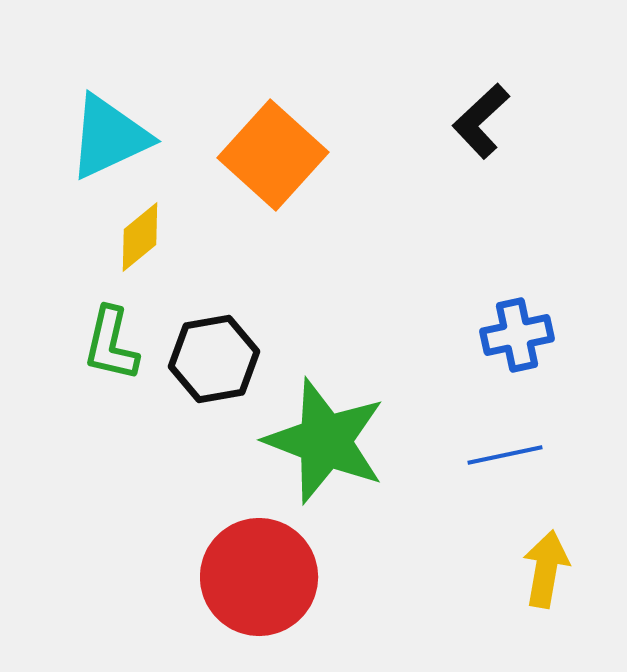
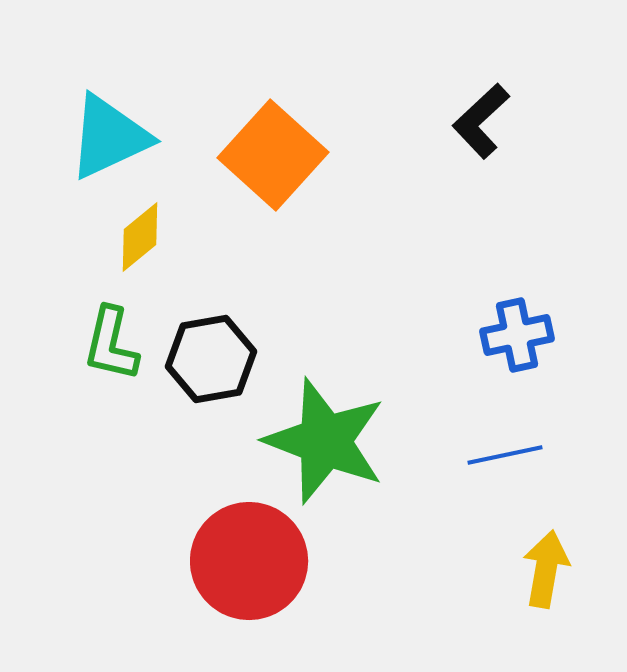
black hexagon: moved 3 px left
red circle: moved 10 px left, 16 px up
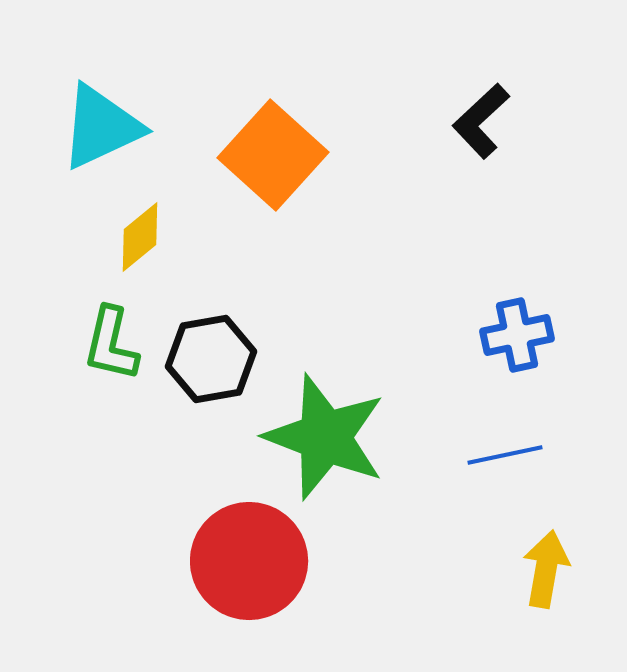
cyan triangle: moved 8 px left, 10 px up
green star: moved 4 px up
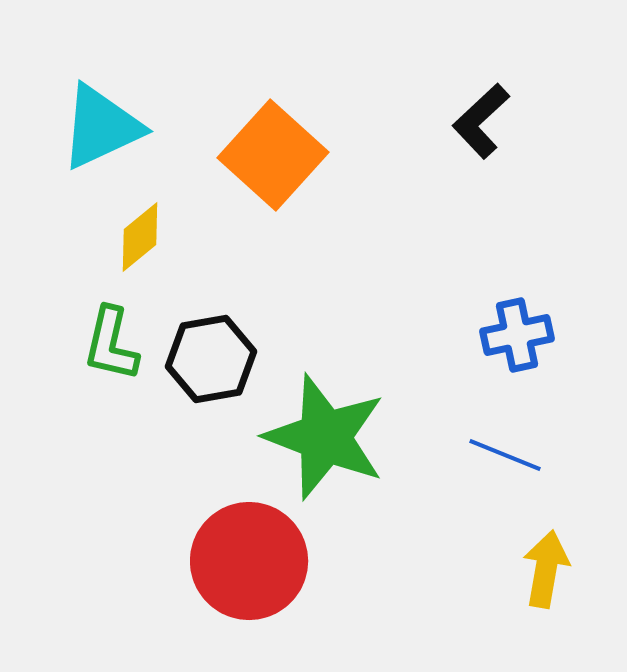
blue line: rotated 34 degrees clockwise
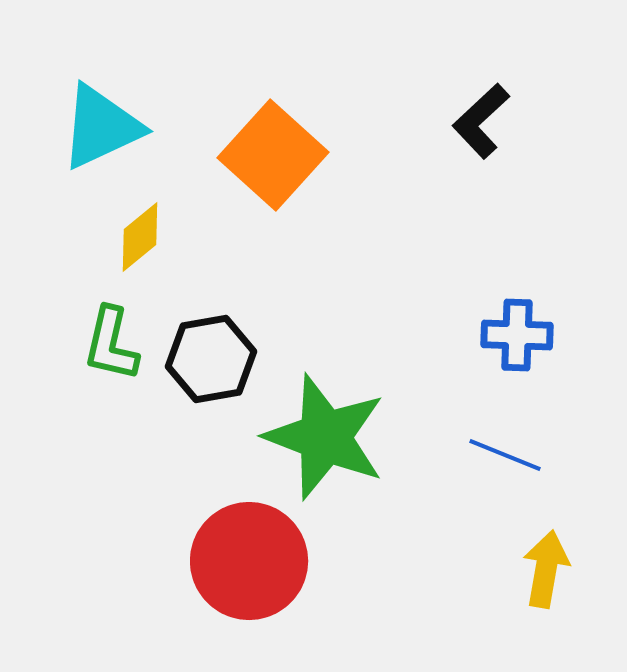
blue cross: rotated 14 degrees clockwise
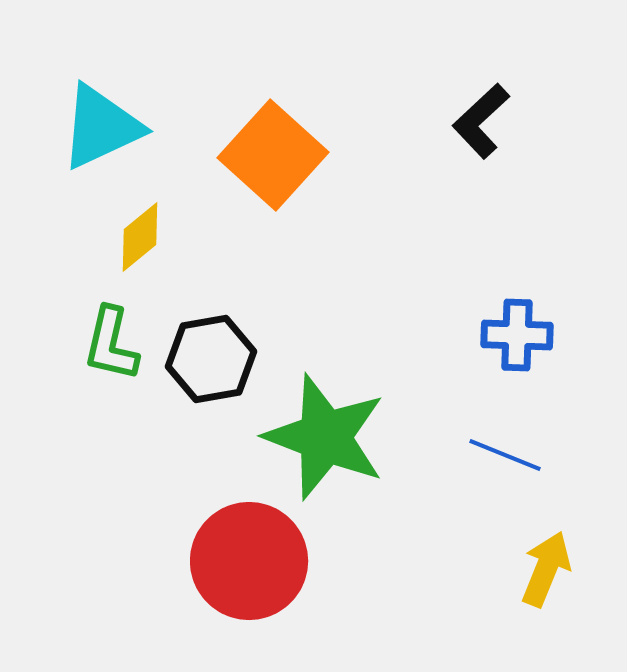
yellow arrow: rotated 12 degrees clockwise
